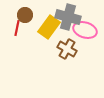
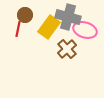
red line: moved 1 px right, 1 px down
brown cross: rotated 18 degrees clockwise
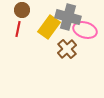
brown circle: moved 3 px left, 5 px up
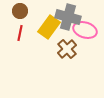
brown circle: moved 2 px left, 1 px down
red line: moved 2 px right, 4 px down
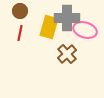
gray cross: moved 1 px left, 1 px down; rotated 15 degrees counterclockwise
yellow rectangle: rotated 20 degrees counterclockwise
brown cross: moved 5 px down
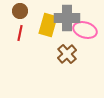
yellow rectangle: moved 1 px left, 2 px up
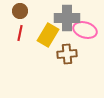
yellow rectangle: moved 10 px down; rotated 15 degrees clockwise
brown cross: rotated 36 degrees clockwise
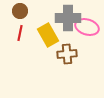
gray cross: moved 1 px right
pink ellipse: moved 2 px right, 3 px up
yellow rectangle: rotated 60 degrees counterclockwise
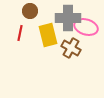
brown circle: moved 10 px right
pink ellipse: moved 1 px left
yellow rectangle: rotated 15 degrees clockwise
brown cross: moved 4 px right, 6 px up; rotated 36 degrees clockwise
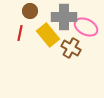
gray cross: moved 4 px left, 1 px up
pink ellipse: rotated 10 degrees clockwise
yellow rectangle: rotated 25 degrees counterclockwise
